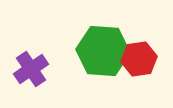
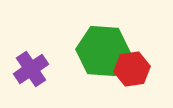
red hexagon: moved 7 px left, 10 px down
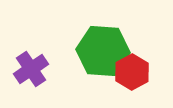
red hexagon: moved 3 px down; rotated 20 degrees counterclockwise
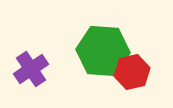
red hexagon: rotated 16 degrees clockwise
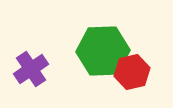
green hexagon: rotated 6 degrees counterclockwise
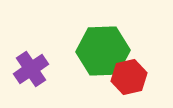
red hexagon: moved 3 px left, 5 px down
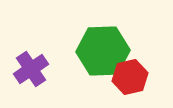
red hexagon: moved 1 px right
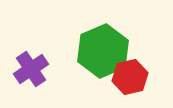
green hexagon: rotated 21 degrees counterclockwise
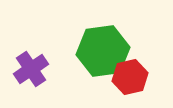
green hexagon: rotated 15 degrees clockwise
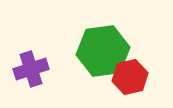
purple cross: rotated 16 degrees clockwise
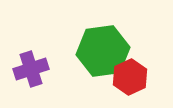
red hexagon: rotated 12 degrees counterclockwise
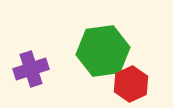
red hexagon: moved 1 px right, 7 px down
